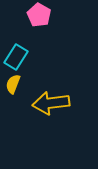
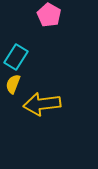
pink pentagon: moved 10 px right
yellow arrow: moved 9 px left, 1 px down
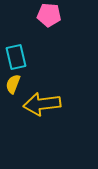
pink pentagon: rotated 25 degrees counterclockwise
cyan rectangle: rotated 45 degrees counterclockwise
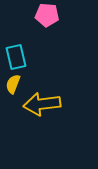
pink pentagon: moved 2 px left
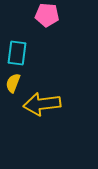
cyan rectangle: moved 1 px right, 4 px up; rotated 20 degrees clockwise
yellow semicircle: moved 1 px up
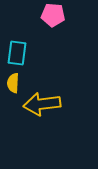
pink pentagon: moved 6 px right
yellow semicircle: rotated 18 degrees counterclockwise
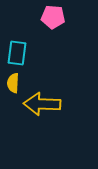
pink pentagon: moved 2 px down
yellow arrow: rotated 9 degrees clockwise
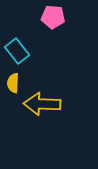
cyan rectangle: moved 2 px up; rotated 45 degrees counterclockwise
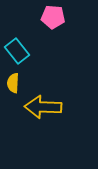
yellow arrow: moved 1 px right, 3 px down
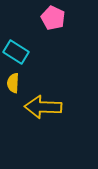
pink pentagon: moved 1 px down; rotated 20 degrees clockwise
cyan rectangle: moved 1 px left, 1 px down; rotated 20 degrees counterclockwise
